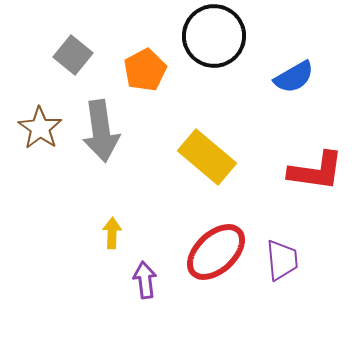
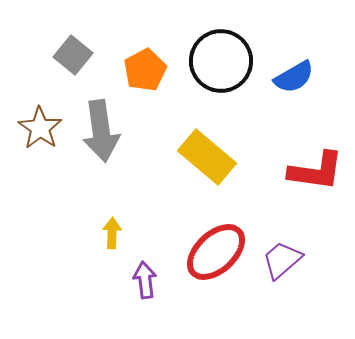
black circle: moved 7 px right, 25 px down
purple trapezoid: rotated 126 degrees counterclockwise
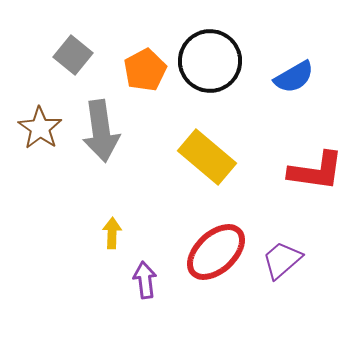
black circle: moved 11 px left
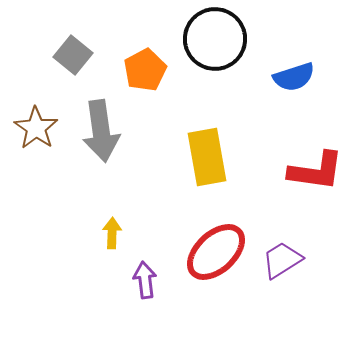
black circle: moved 5 px right, 22 px up
blue semicircle: rotated 12 degrees clockwise
brown star: moved 4 px left
yellow rectangle: rotated 40 degrees clockwise
purple trapezoid: rotated 9 degrees clockwise
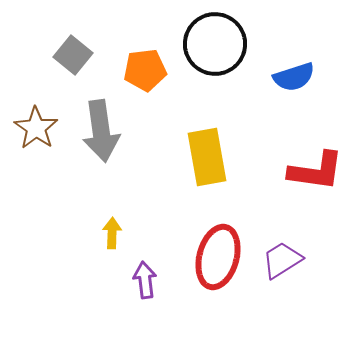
black circle: moved 5 px down
orange pentagon: rotated 21 degrees clockwise
red ellipse: moved 2 px right, 5 px down; rotated 32 degrees counterclockwise
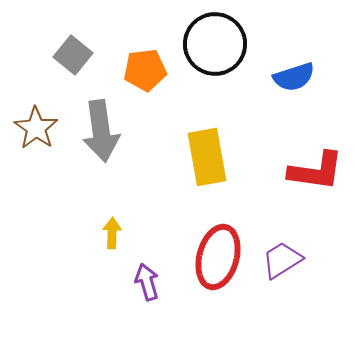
purple arrow: moved 2 px right, 2 px down; rotated 9 degrees counterclockwise
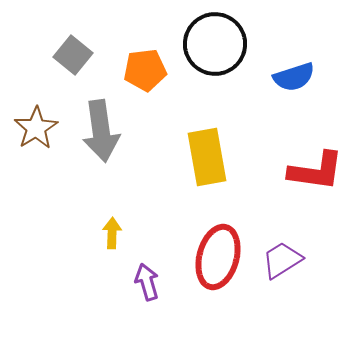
brown star: rotated 6 degrees clockwise
